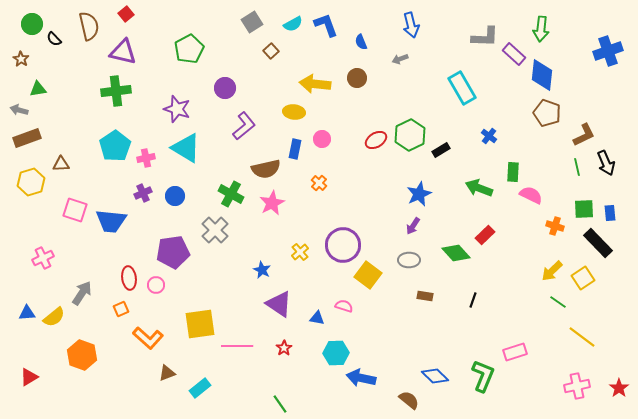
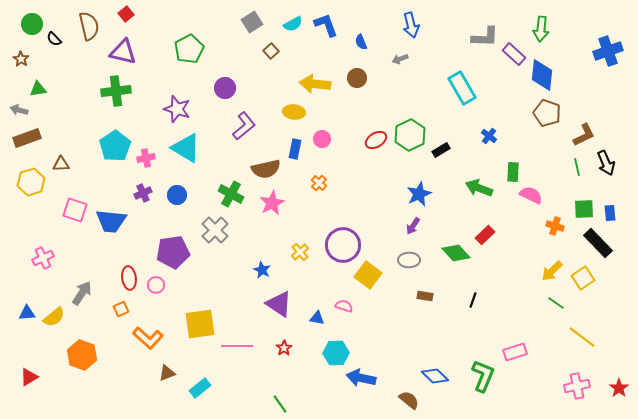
blue circle at (175, 196): moved 2 px right, 1 px up
green line at (558, 302): moved 2 px left, 1 px down
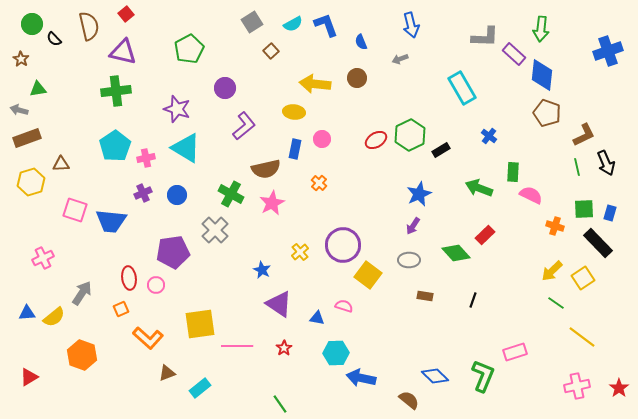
blue rectangle at (610, 213): rotated 21 degrees clockwise
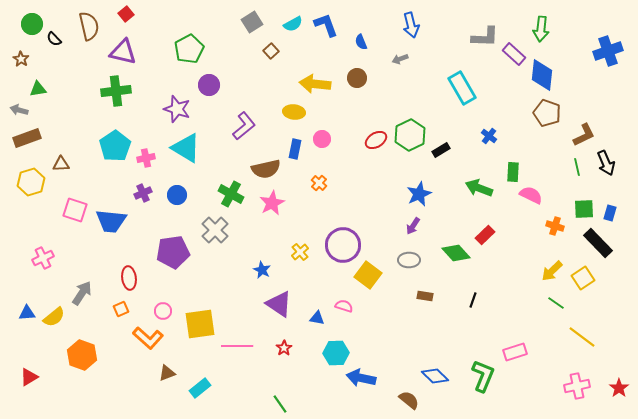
purple circle at (225, 88): moved 16 px left, 3 px up
pink circle at (156, 285): moved 7 px right, 26 px down
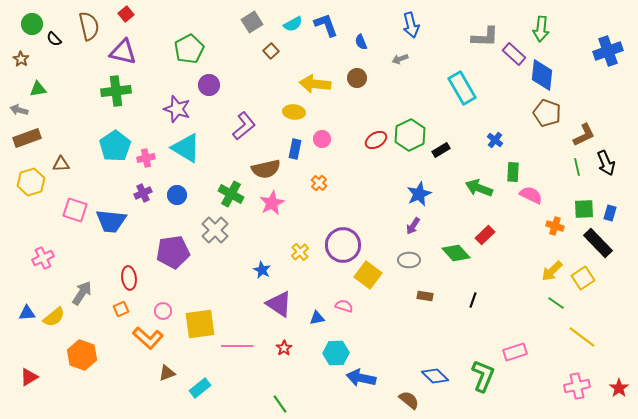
blue cross at (489, 136): moved 6 px right, 4 px down
blue triangle at (317, 318): rotated 21 degrees counterclockwise
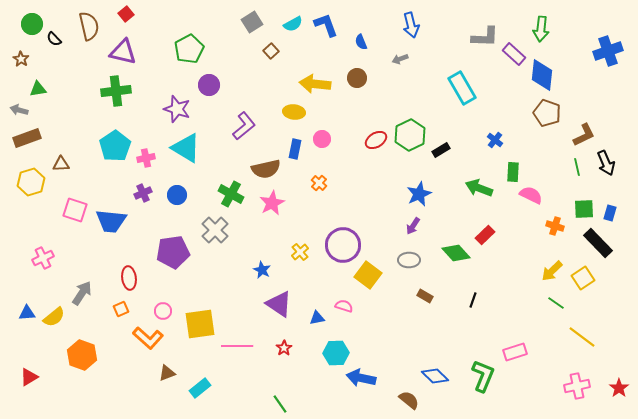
brown rectangle at (425, 296): rotated 21 degrees clockwise
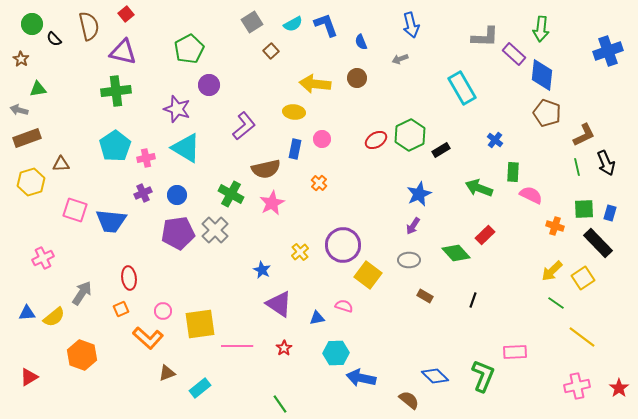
purple pentagon at (173, 252): moved 5 px right, 19 px up
pink rectangle at (515, 352): rotated 15 degrees clockwise
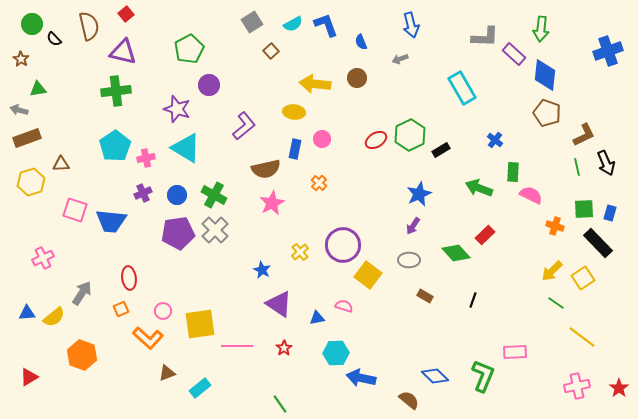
blue diamond at (542, 75): moved 3 px right
green cross at (231, 194): moved 17 px left, 1 px down
